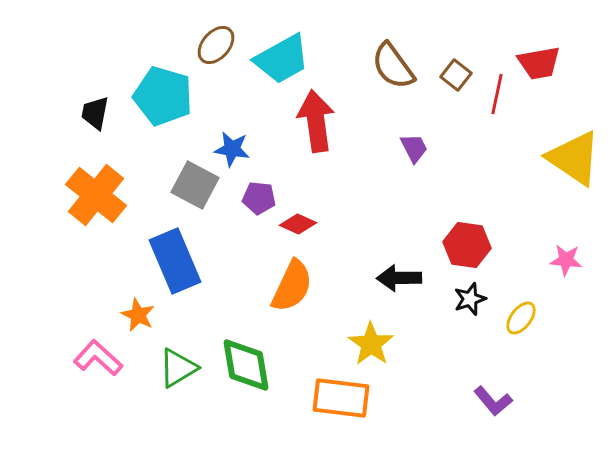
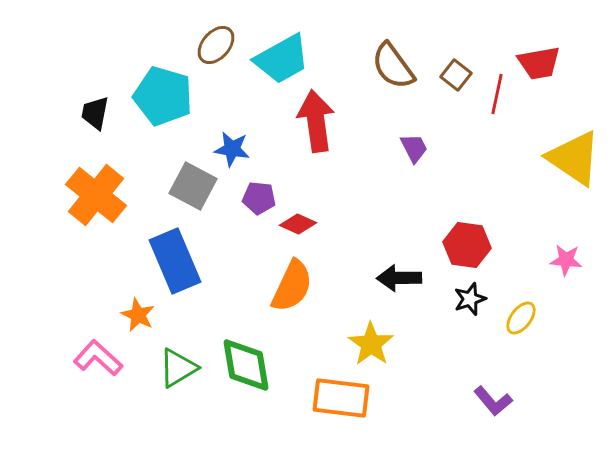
gray square: moved 2 px left, 1 px down
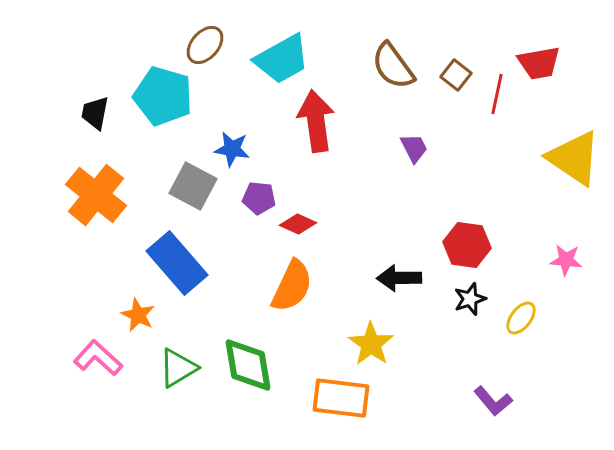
brown ellipse: moved 11 px left
blue rectangle: moved 2 px right, 2 px down; rotated 18 degrees counterclockwise
green diamond: moved 2 px right
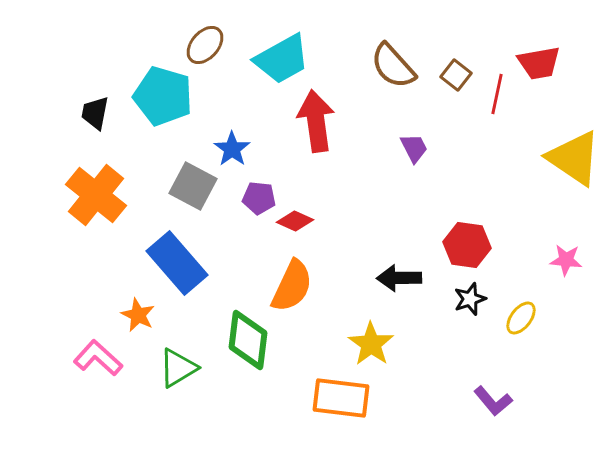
brown semicircle: rotated 6 degrees counterclockwise
blue star: rotated 27 degrees clockwise
red diamond: moved 3 px left, 3 px up
green diamond: moved 25 px up; rotated 16 degrees clockwise
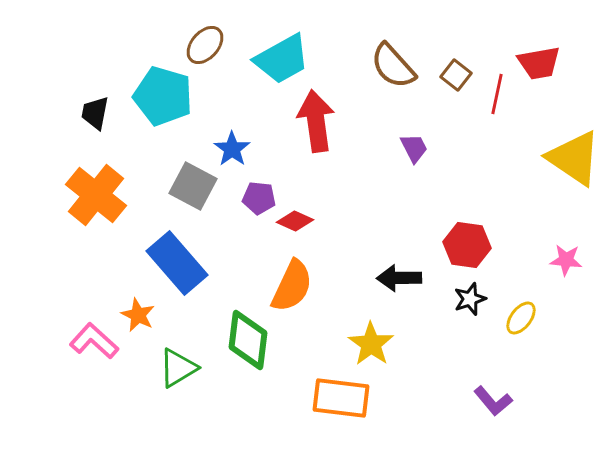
pink L-shape: moved 4 px left, 17 px up
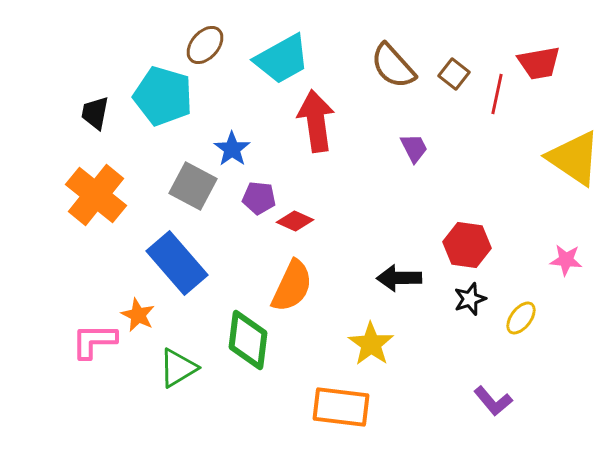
brown square: moved 2 px left, 1 px up
pink L-shape: rotated 42 degrees counterclockwise
orange rectangle: moved 9 px down
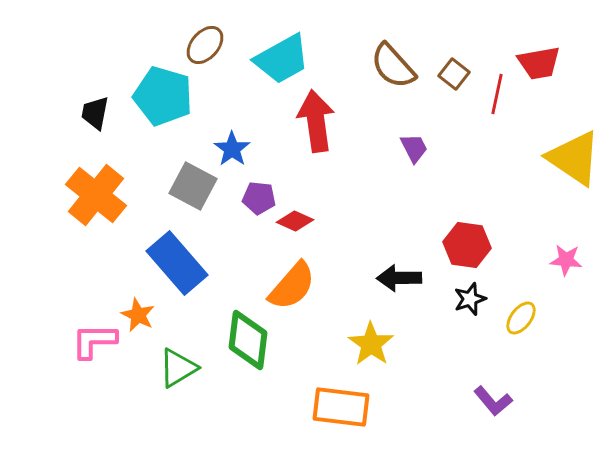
orange semicircle: rotated 16 degrees clockwise
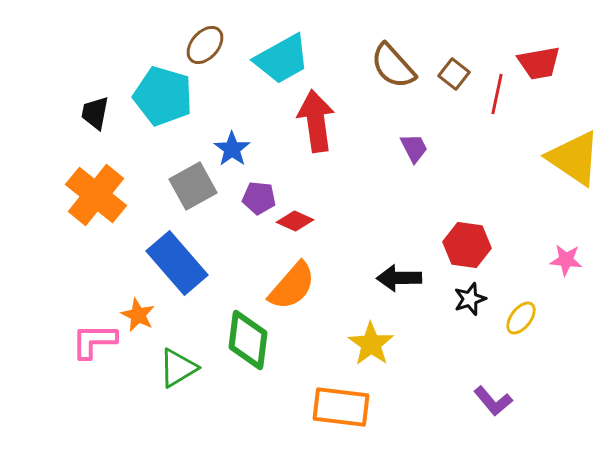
gray square: rotated 33 degrees clockwise
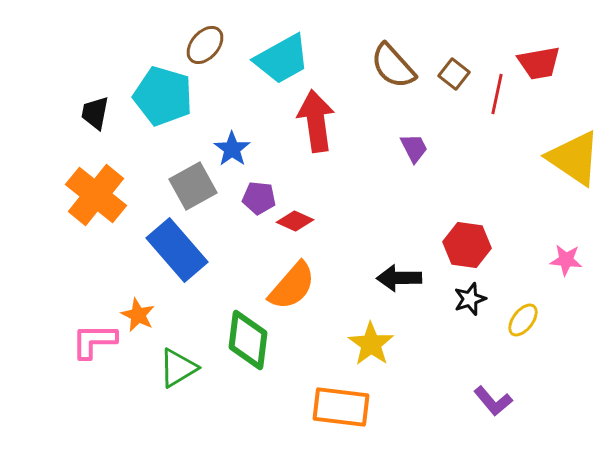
blue rectangle: moved 13 px up
yellow ellipse: moved 2 px right, 2 px down
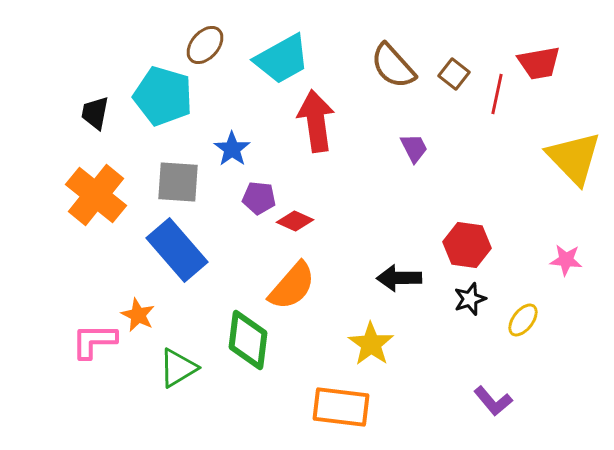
yellow triangle: rotated 12 degrees clockwise
gray square: moved 15 px left, 4 px up; rotated 33 degrees clockwise
